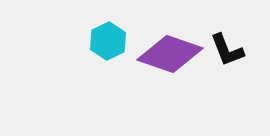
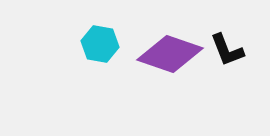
cyan hexagon: moved 8 px left, 3 px down; rotated 24 degrees counterclockwise
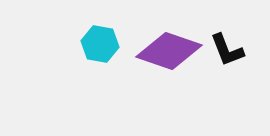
purple diamond: moved 1 px left, 3 px up
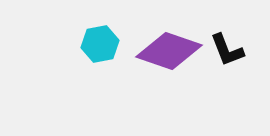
cyan hexagon: rotated 21 degrees counterclockwise
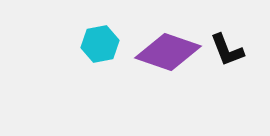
purple diamond: moved 1 px left, 1 px down
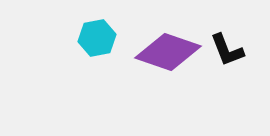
cyan hexagon: moved 3 px left, 6 px up
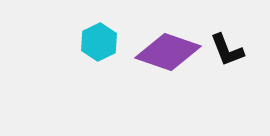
cyan hexagon: moved 2 px right, 4 px down; rotated 15 degrees counterclockwise
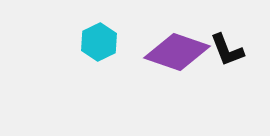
purple diamond: moved 9 px right
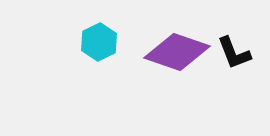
black L-shape: moved 7 px right, 3 px down
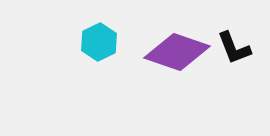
black L-shape: moved 5 px up
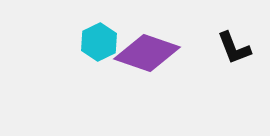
purple diamond: moved 30 px left, 1 px down
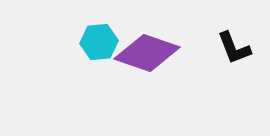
cyan hexagon: rotated 21 degrees clockwise
